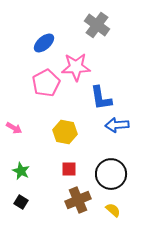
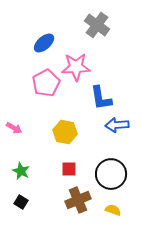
yellow semicircle: rotated 21 degrees counterclockwise
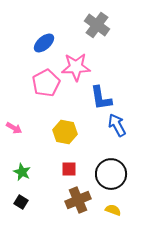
blue arrow: rotated 65 degrees clockwise
green star: moved 1 px right, 1 px down
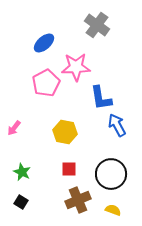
pink arrow: rotated 98 degrees clockwise
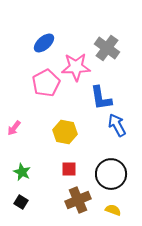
gray cross: moved 10 px right, 23 px down
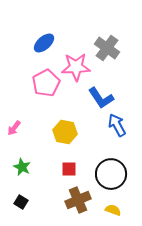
blue L-shape: rotated 24 degrees counterclockwise
green star: moved 5 px up
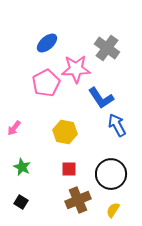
blue ellipse: moved 3 px right
pink star: moved 2 px down
yellow semicircle: rotated 77 degrees counterclockwise
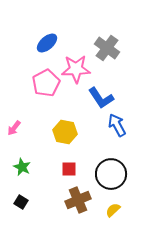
yellow semicircle: rotated 14 degrees clockwise
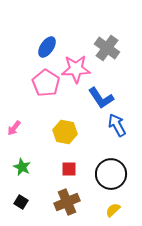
blue ellipse: moved 4 px down; rotated 15 degrees counterclockwise
pink pentagon: rotated 12 degrees counterclockwise
brown cross: moved 11 px left, 2 px down
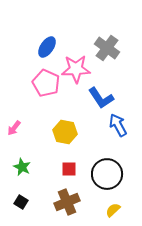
pink pentagon: rotated 8 degrees counterclockwise
blue arrow: moved 1 px right
black circle: moved 4 px left
